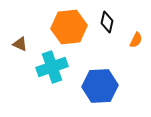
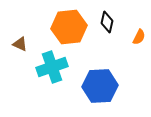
orange semicircle: moved 3 px right, 3 px up
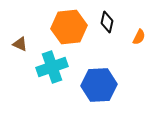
blue hexagon: moved 1 px left, 1 px up
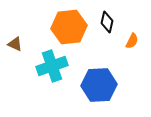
orange semicircle: moved 7 px left, 4 px down
brown triangle: moved 5 px left
cyan cross: moved 1 px up
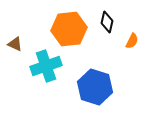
orange hexagon: moved 2 px down
cyan cross: moved 6 px left
blue hexagon: moved 4 px left, 2 px down; rotated 20 degrees clockwise
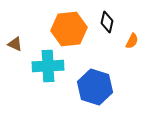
cyan cross: moved 2 px right; rotated 16 degrees clockwise
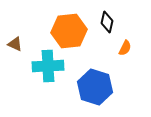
orange hexagon: moved 2 px down
orange semicircle: moved 7 px left, 7 px down
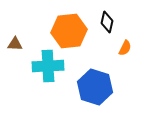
brown triangle: rotated 21 degrees counterclockwise
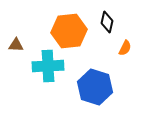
brown triangle: moved 1 px right, 1 px down
